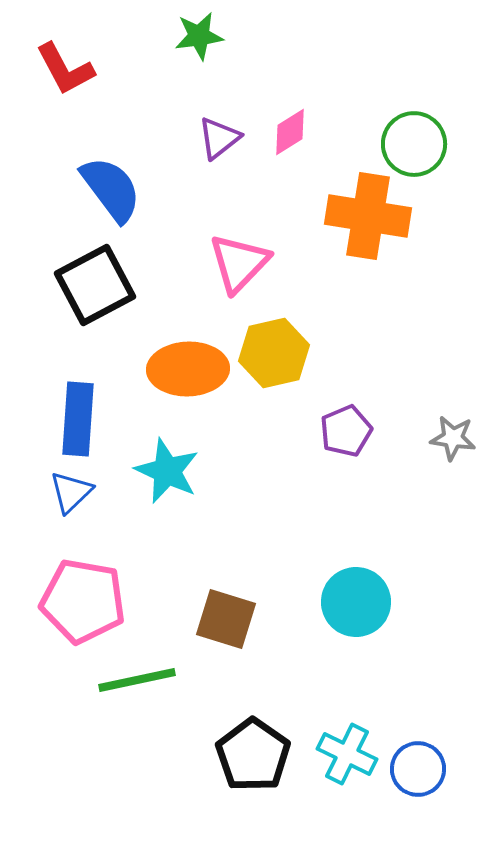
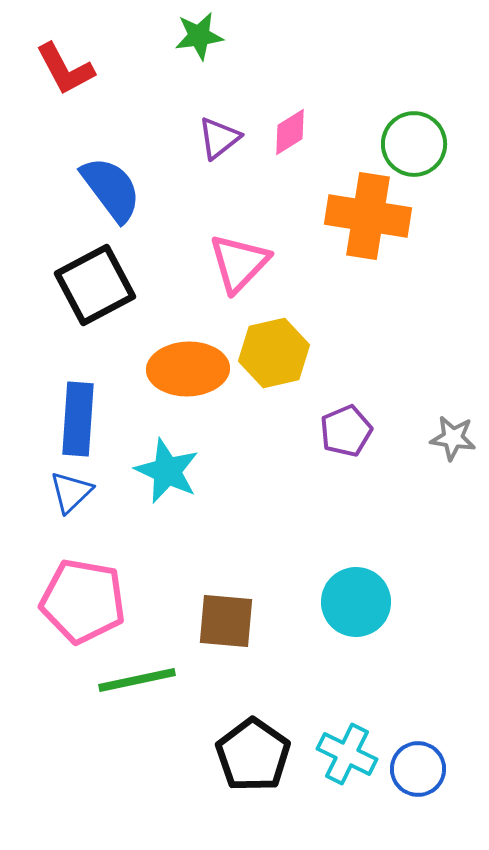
brown square: moved 2 px down; rotated 12 degrees counterclockwise
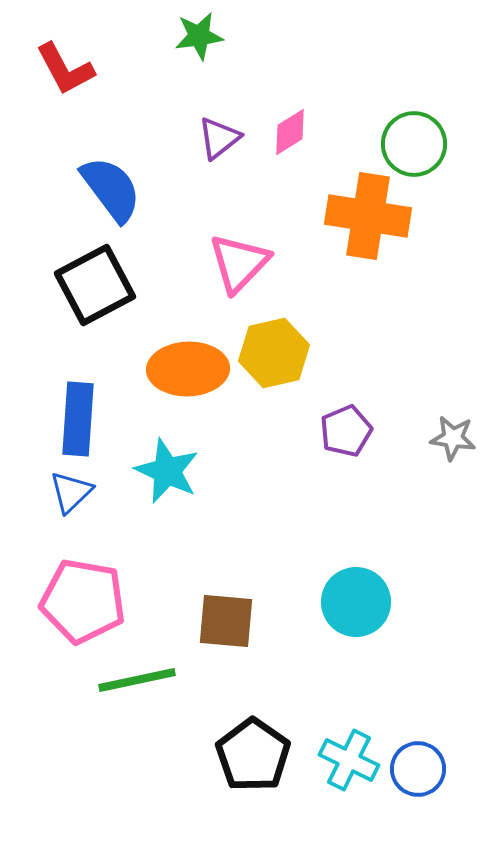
cyan cross: moved 2 px right, 6 px down
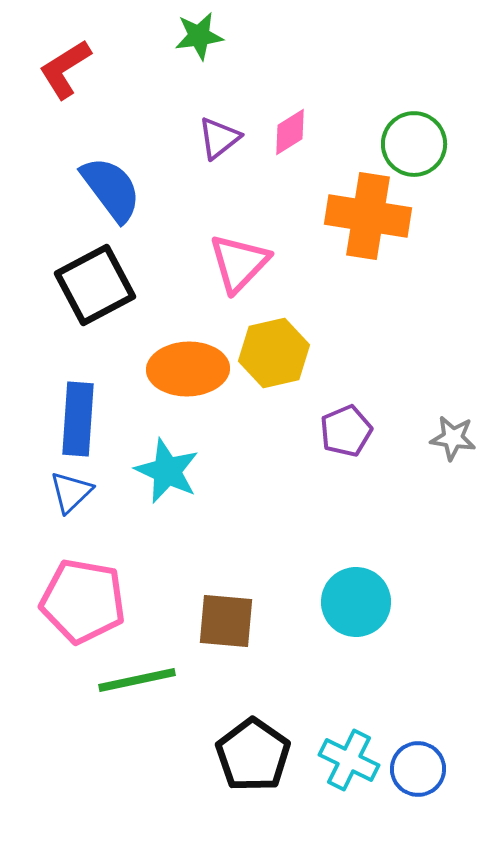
red L-shape: rotated 86 degrees clockwise
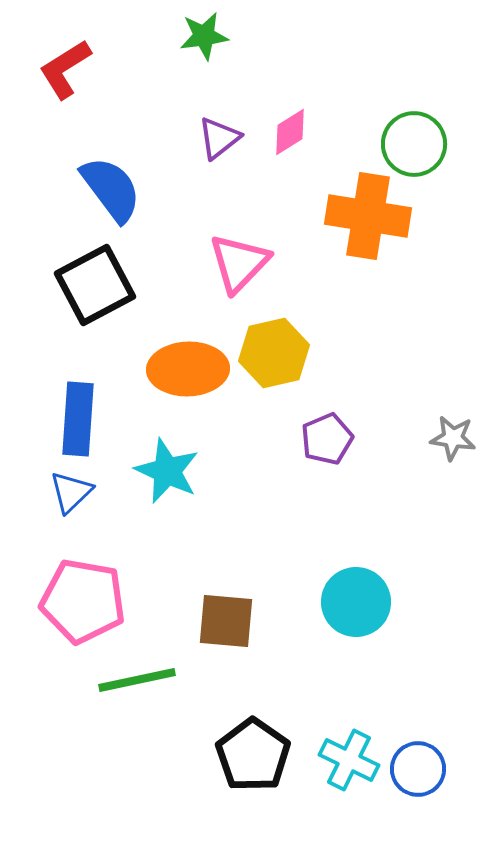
green star: moved 5 px right
purple pentagon: moved 19 px left, 8 px down
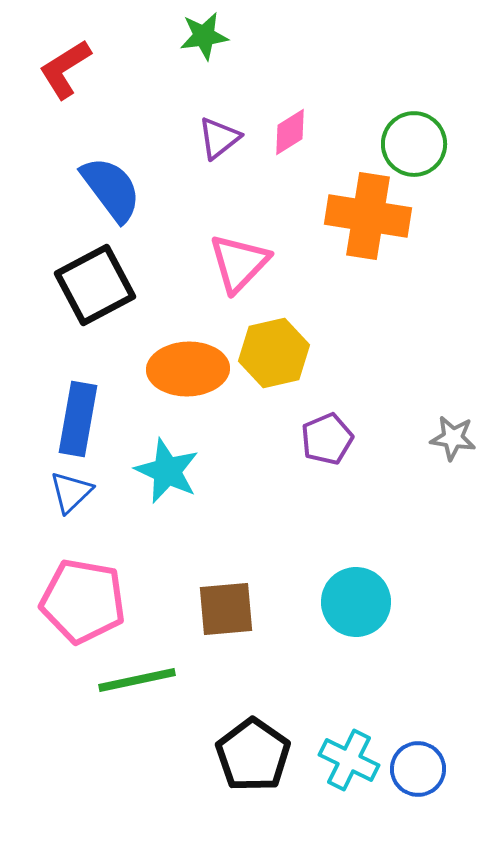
blue rectangle: rotated 6 degrees clockwise
brown square: moved 12 px up; rotated 10 degrees counterclockwise
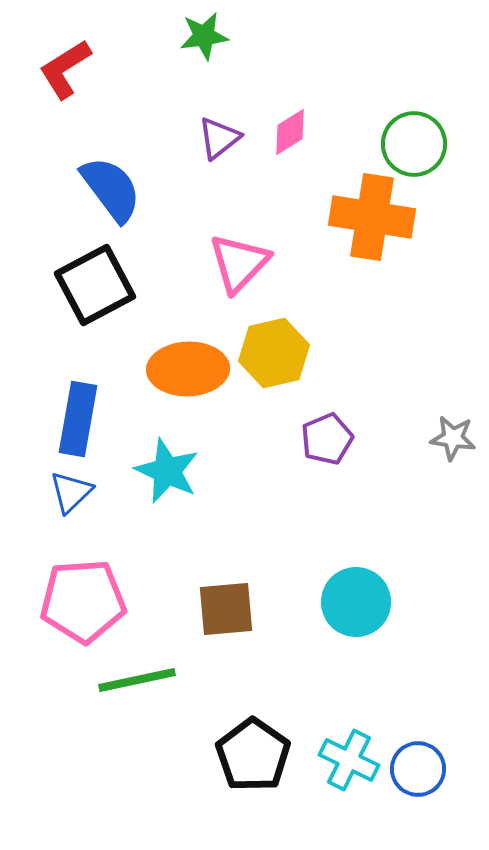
orange cross: moved 4 px right, 1 px down
pink pentagon: rotated 14 degrees counterclockwise
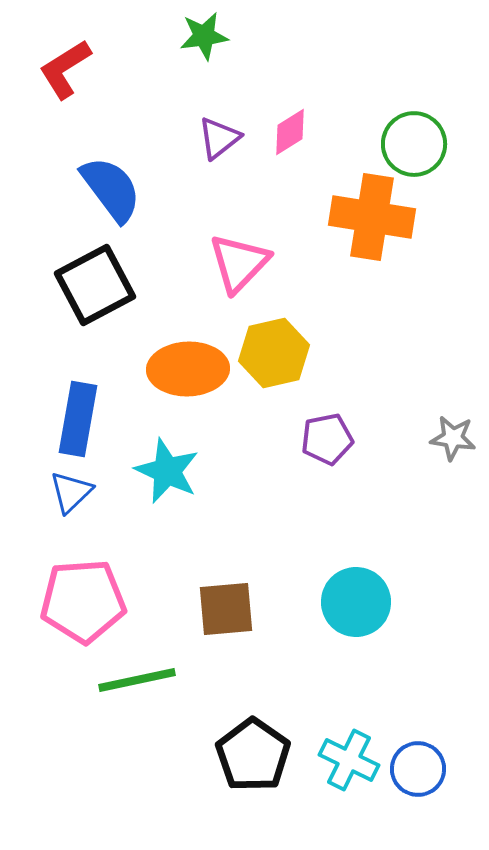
purple pentagon: rotated 12 degrees clockwise
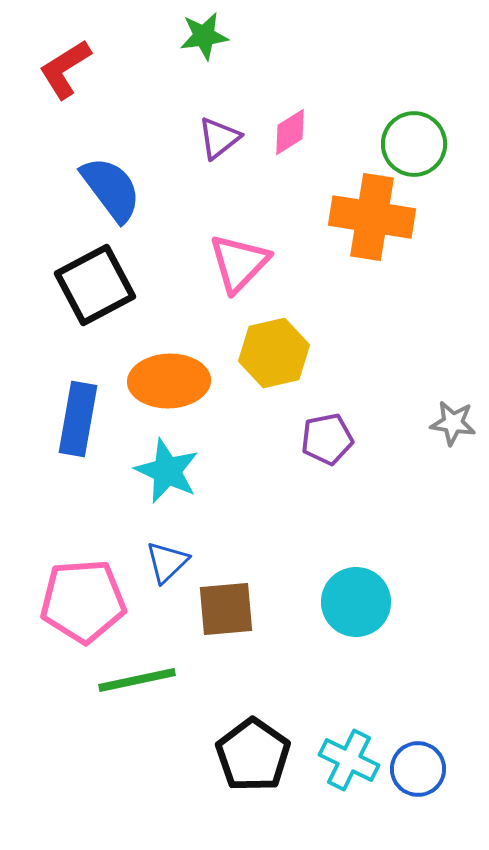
orange ellipse: moved 19 px left, 12 px down
gray star: moved 15 px up
blue triangle: moved 96 px right, 70 px down
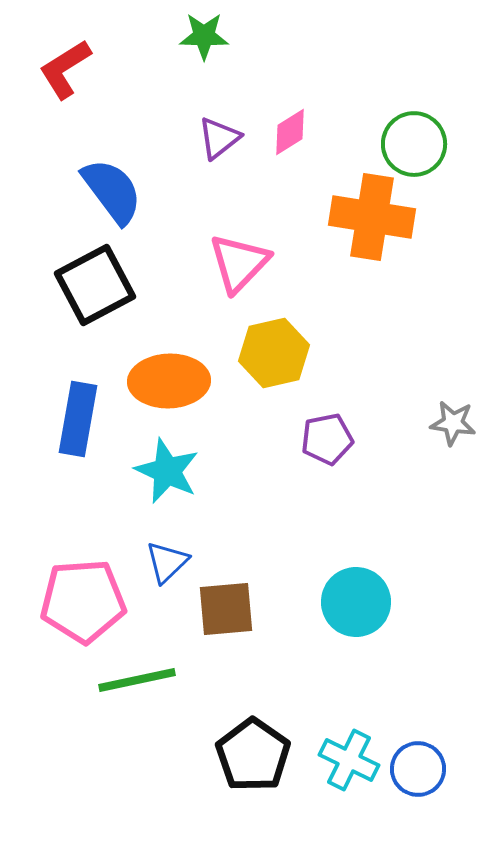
green star: rotated 9 degrees clockwise
blue semicircle: moved 1 px right, 2 px down
